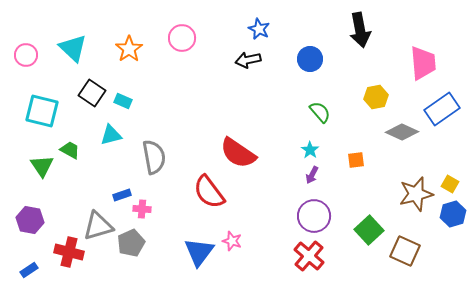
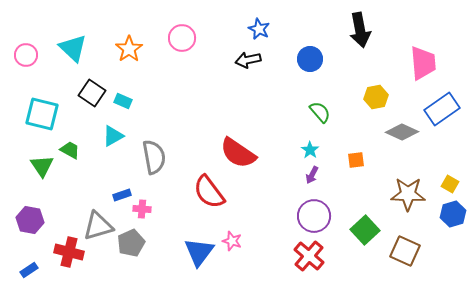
cyan square at (42, 111): moved 3 px down
cyan triangle at (111, 135): moved 2 px right, 1 px down; rotated 15 degrees counterclockwise
brown star at (416, 194): moved 8 px left; rotated 16 degrees clockwise
green square at (369, 230): moved 4 px left
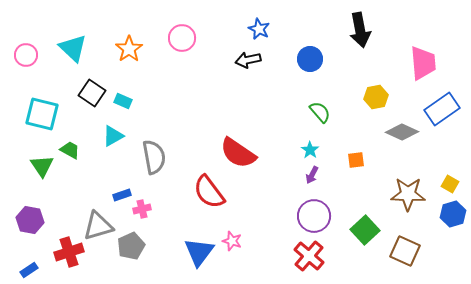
pink cross at (142, 209): rotated 18 degrees counterclockwise
gray pentagon at (131, 243): moved 3 px down
red cross at (69, 252): rotated 32 degrees counterclockwise
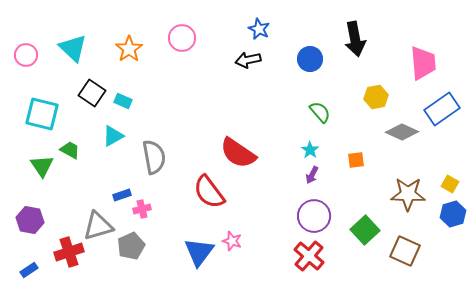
black arrow at (360, 30): moved 5 px left, 9 px down
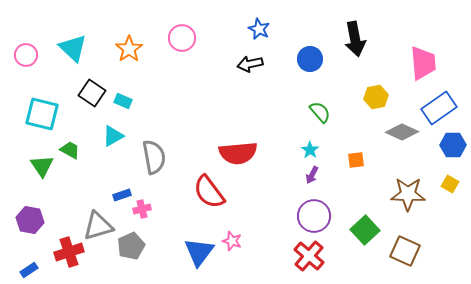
black arrow at (248, 60): moved 2 px right, 4 px down
blue rectangle at (442, 109): moved 3 px left, 1 px up
red semicircle at (238, 153): rotated 39 degrees counterclockwise
blue hexagon at (453, 214): moved 69 px up; rotated 15 degrees clockwise
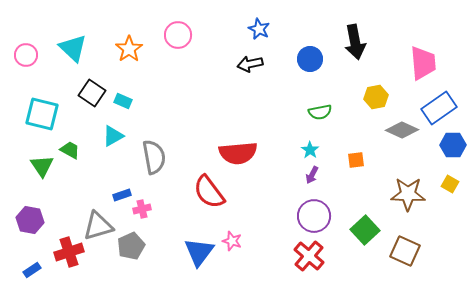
pink circle at (182, 38): moved 4 px left, 3 px up
black arrow at (355, 39): moved 3 px down
green semicircle at (320, 112): rotated 120 degrees clockwise
gray diamond at (402, 132): moved 2 px up
blue rectangle at (29, 270): moved 3 px right
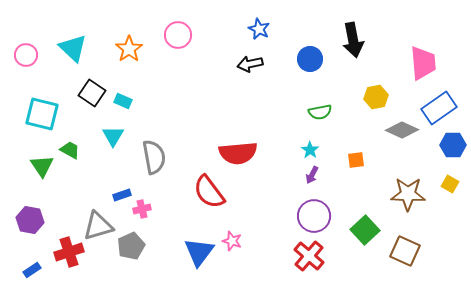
black arrow at (355, 42): moved 2 px left, 2 px up
cyan triangle at (113, 136): rotated 30 degrees counterclockwise
